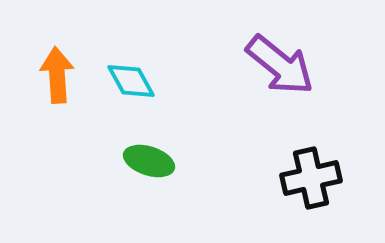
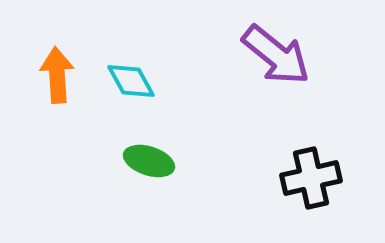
purple arrow: moved 4 px left, 10 px up
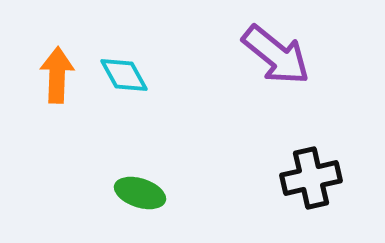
orange arrow: rotated 6 degrees clockwise
cyan diamond: moved 7 px left, 6 px up
green ellipse: moved 9 px left, 32 px down
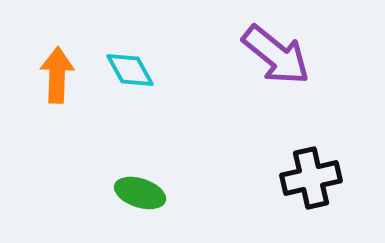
cyan diamond: moved 6 px right, 5 px up
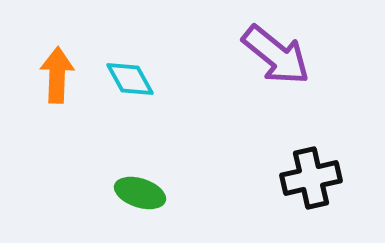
cyan diamond: moved 9 px down
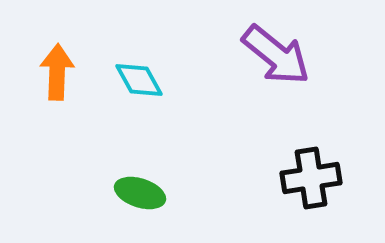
orange arrow: moved 3 px up
cyan diamond: moved 9 px right, 1 px down
black cross: rotated 4 degrees clockwise
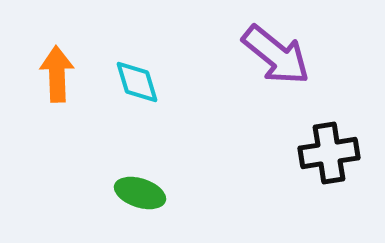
orange arrow: moved 2 px down; rotated 4 degrees counterclockwise
cyan diamond: moved 2 px left, 2 px down; rotated 12 degrees clockwise
black cross: moved 18 px right, 25 px up
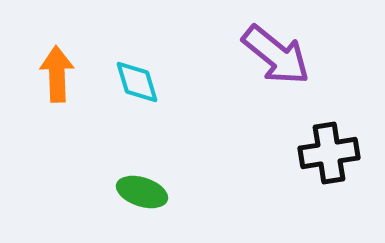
green ellipse: moved 2 px right, 1 px up
